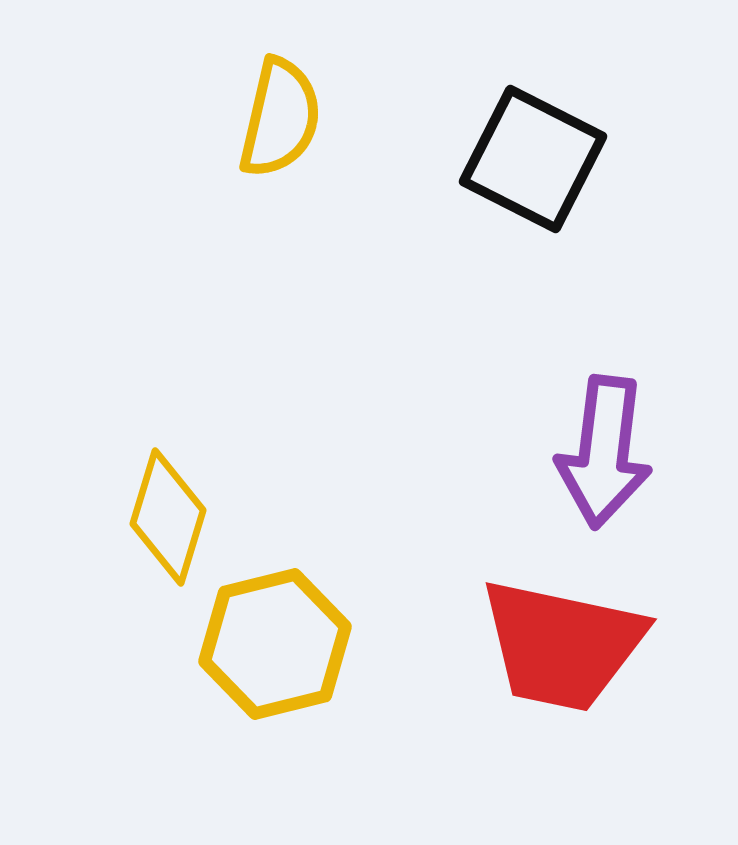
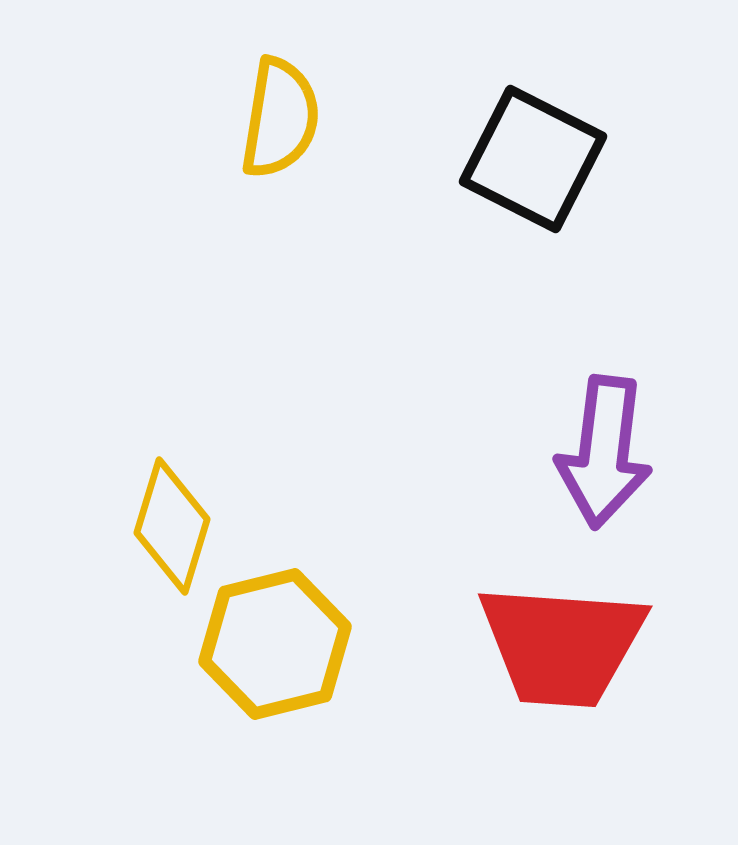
yellow semicircle: rotated 4 degrees counterclockwise
yellow diamond: moved 4 px right, 9 px down
red trapezoid: rotated 8 degrees counterclockwise
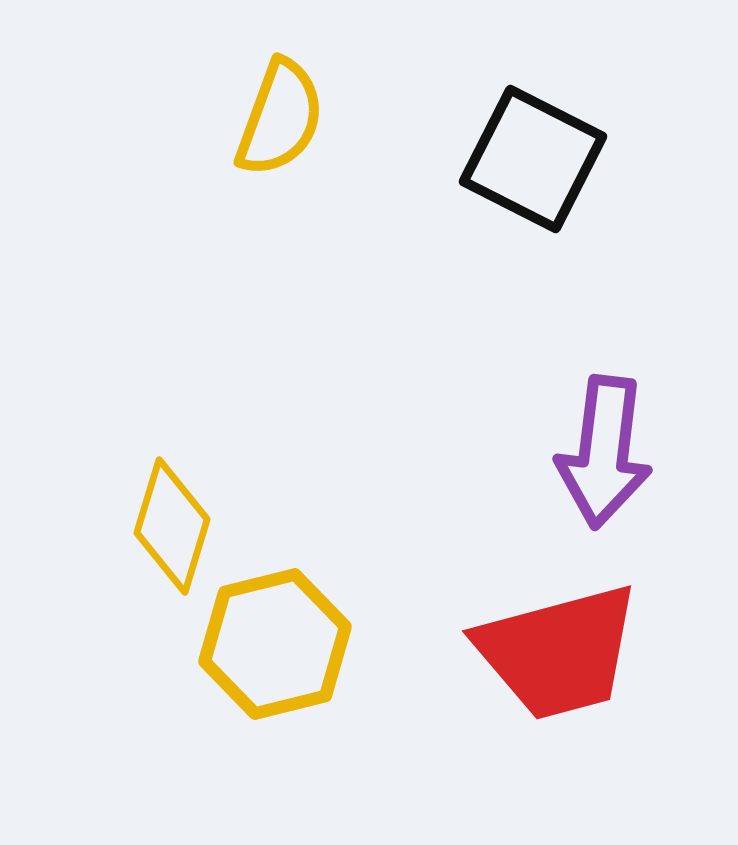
yellow semicircle: rotated 11 degrees clockwise
red trapezoid: moved 4 px left, 7 px down; rotated 19 degrees counterclockwise
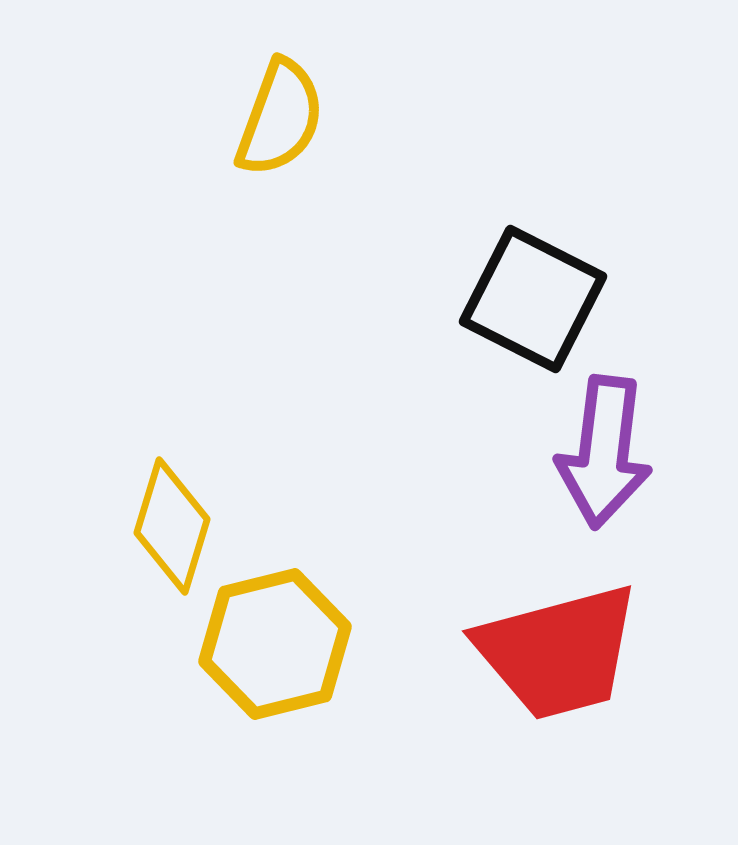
black square: moved 140 px down
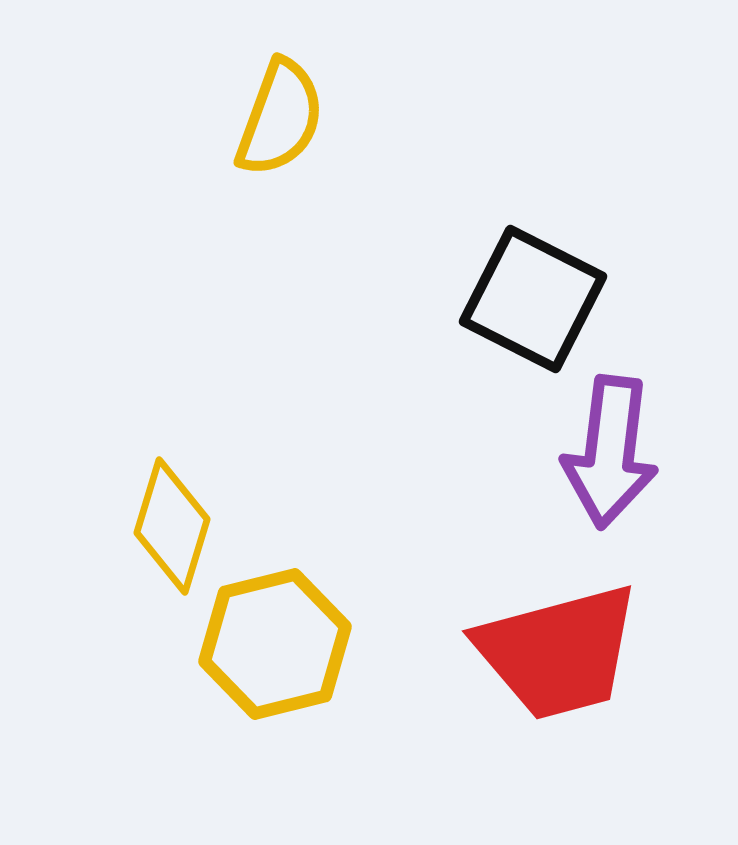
purple arrow: moved 6 px right
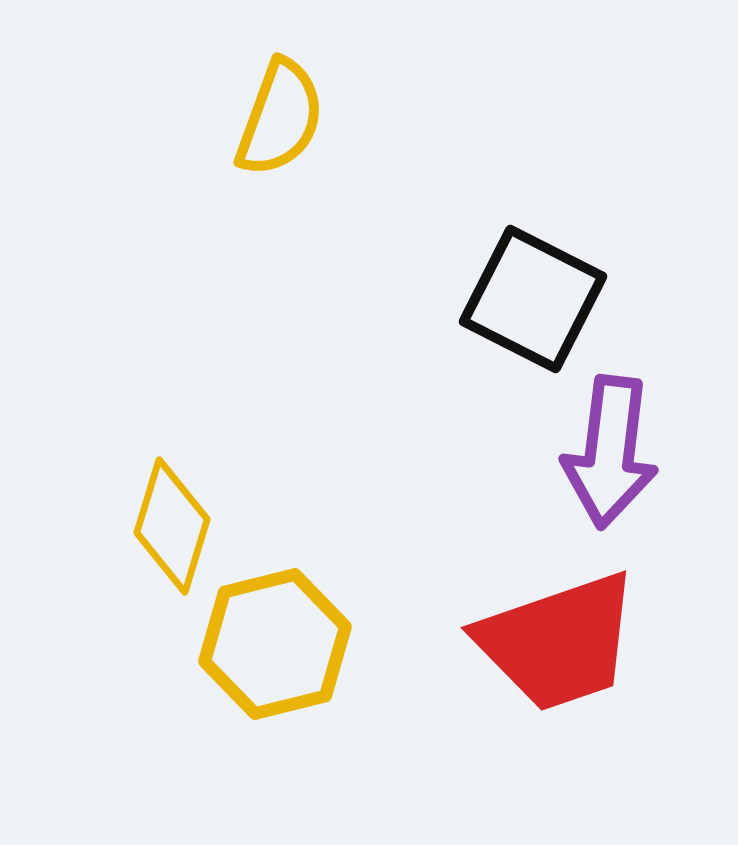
red trapezoid: moved 10 px up; rotated 4 degrees counterclockwise
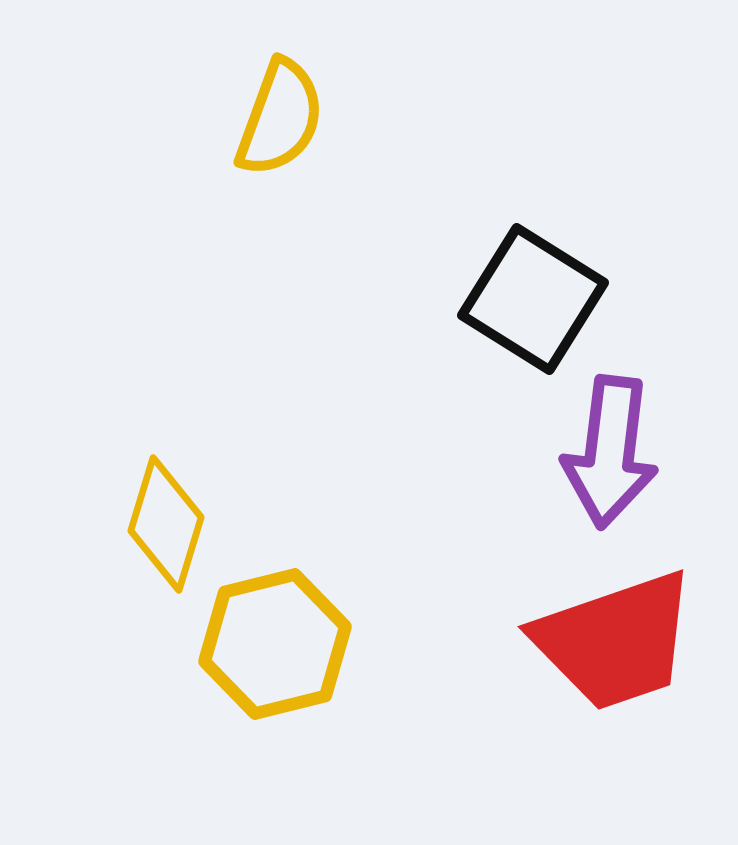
black square: rotated 5 degrees clockwise
yellow diamond: moved 6 px left, 2 px up
red trapezoid: moved 57 px right, 1 px up
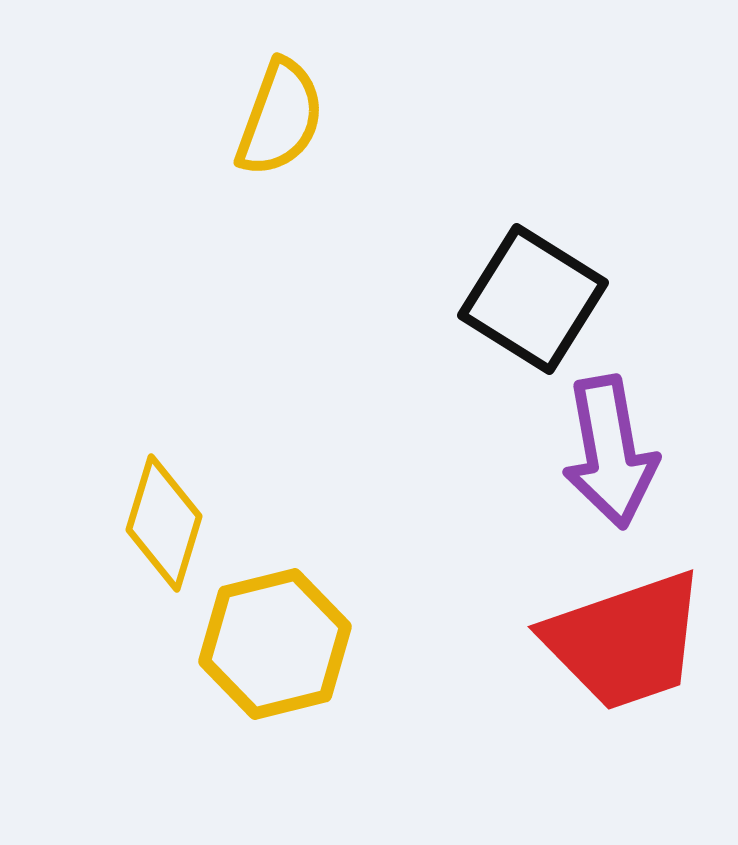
purple arrow: rotated 17 degrees counterclockwise
yellow diamond: moved 2 px left, 1 px up
red trapezoid: moved 10 px right
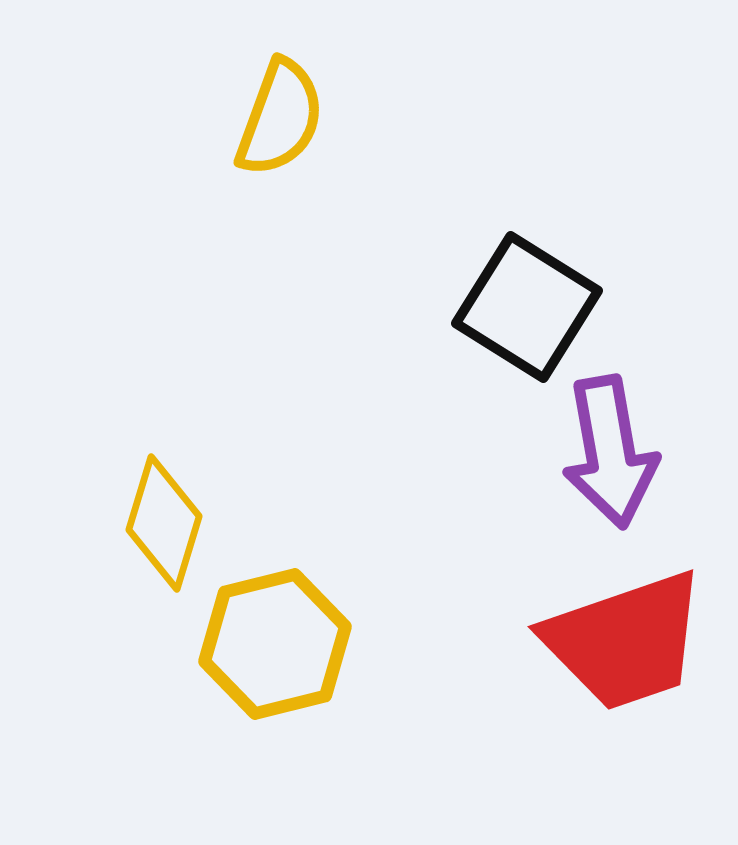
black square: moved 6 px left, 8 px down
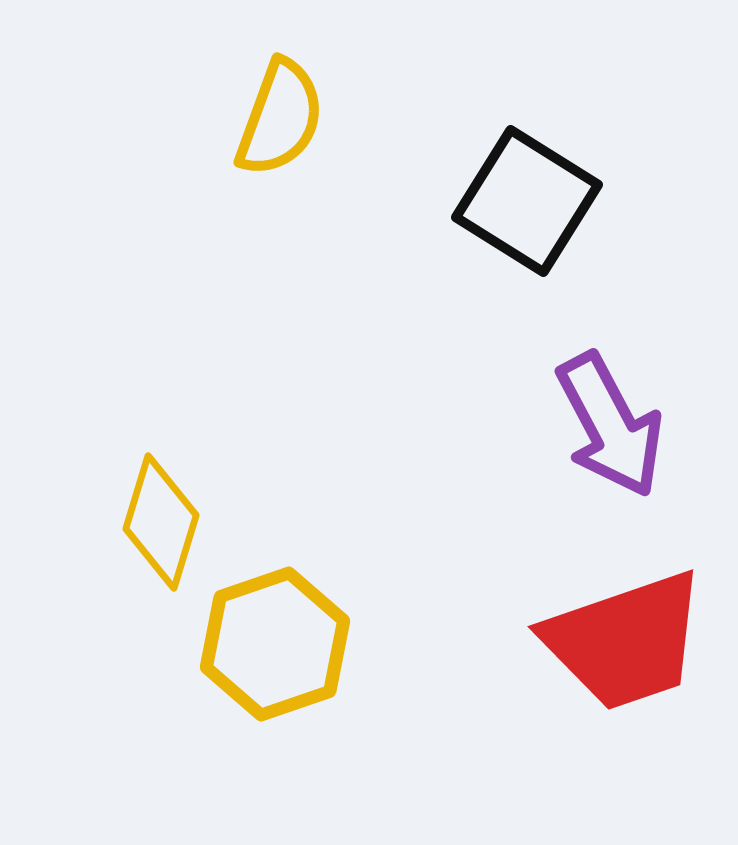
black square: moved 106 px up
purple arrow: moved 27 px up; rotated 18 degrees counterclockwise
yellow diamond: moved 3 px left, 1 px up
yellow hexagon: rotated 5 degrees counterclockwise
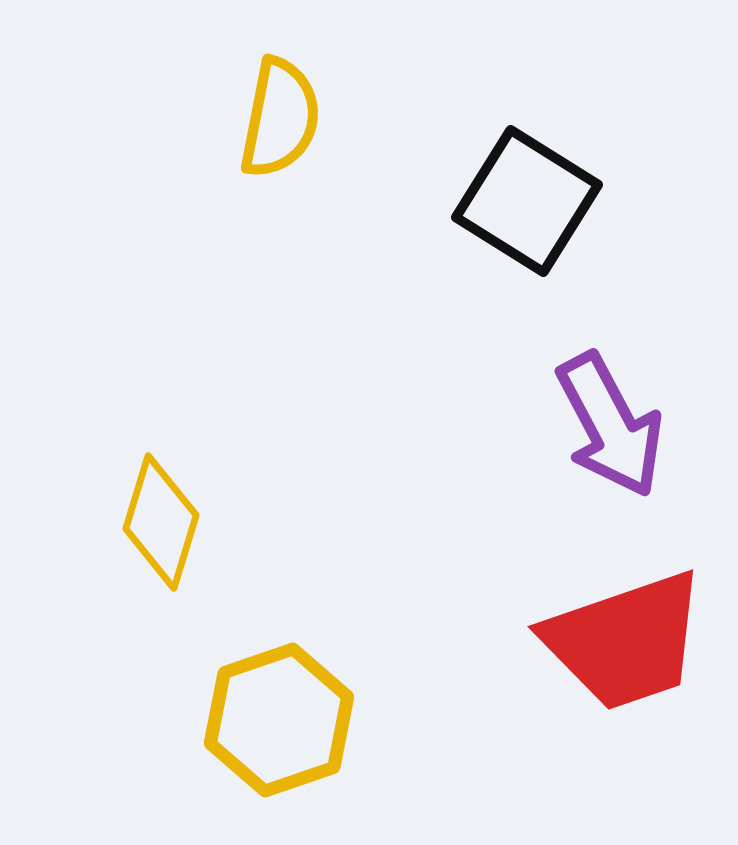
yellow semicircle: rotated 9 degrees counterclockwise
yellow hexagon: moved 4 px right, 76 px down
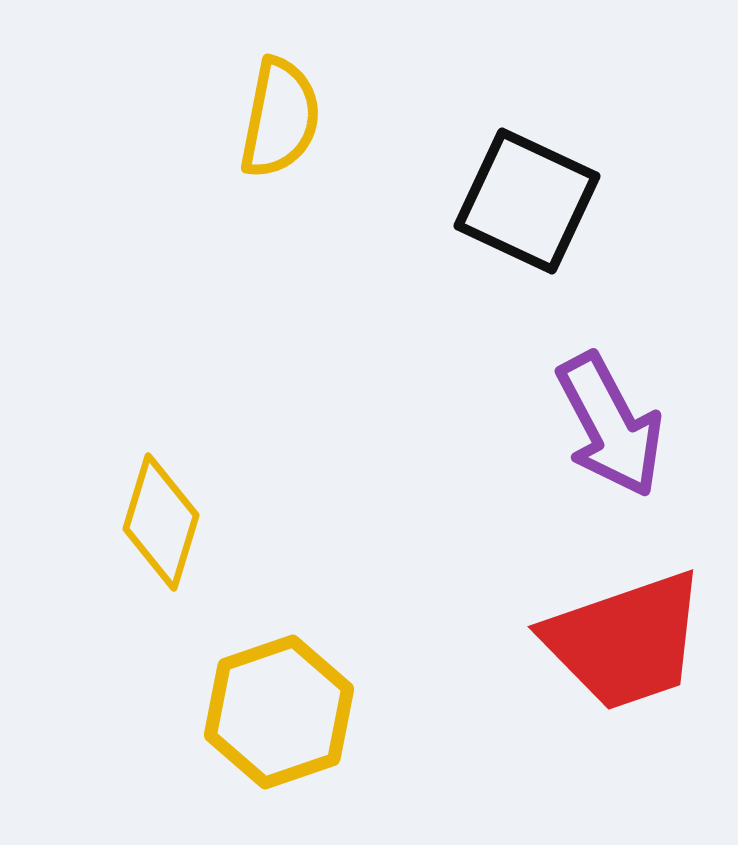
black square: rotated 7 degrees counterclockwise
yellow hexagon: moved 8 px up
